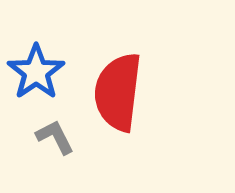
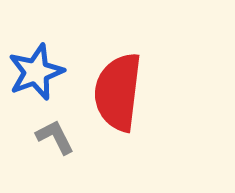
blue star: rotated 14 degrees clockwise
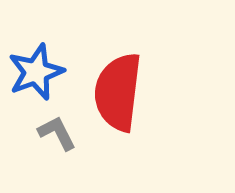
gray L-shape: moved 2 px right, 4 px up
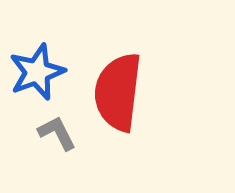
blue star: moved 1 px right
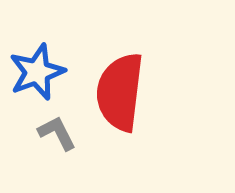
red semicircle: moved 2 px right
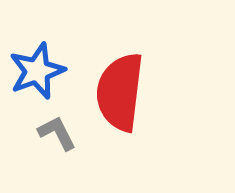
blue star: moved 1 px up
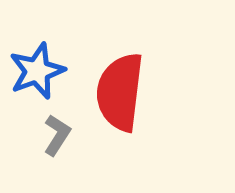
gray L-shape: moved 2 px down; rotated 60 degrees clockwise
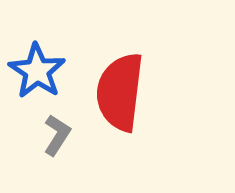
blue star: rotated 18 degrees counterclockwise
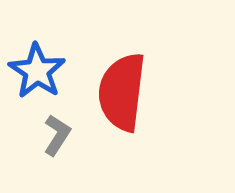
red semicircle: moved 2 px right
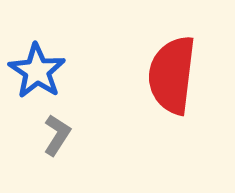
red semicircle: moved 50 px right, 17 px up
